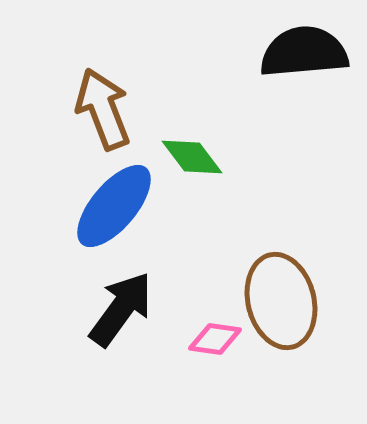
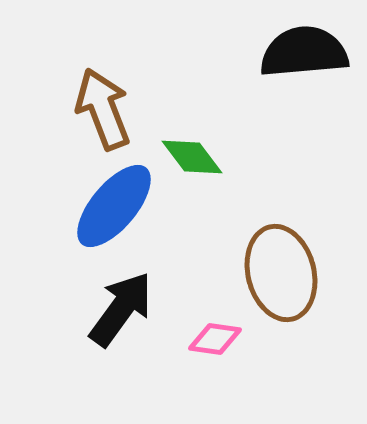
brown ellipse: moved 28 px up
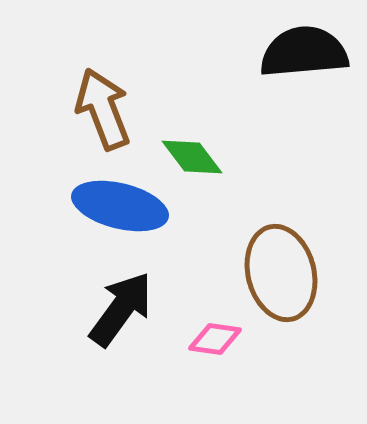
blue ellipse: moved 6 px right; rotated 64 degrees clockwise
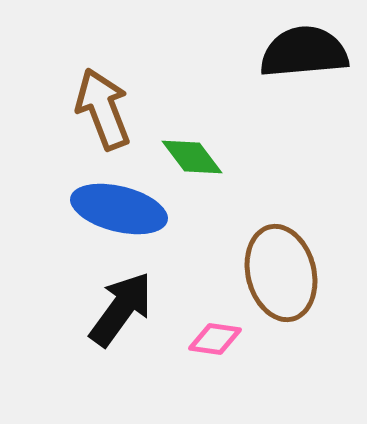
blue ellipse: moved 1 px left, 3 px down
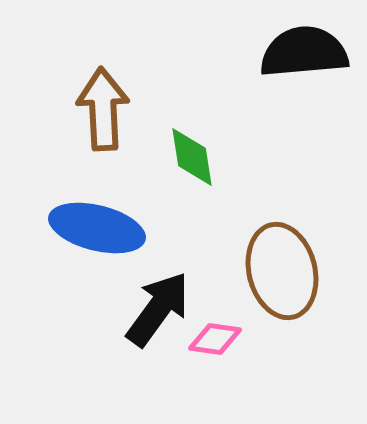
brown arrow: rotated 18 degrees clockwise
green diamond: rotated 28 degrees clockwise
blue ellipse: moved 22 px left, 19 px down
brown ellipse: moved 1 px right, 2 px up
black arrow: moved 37 px right
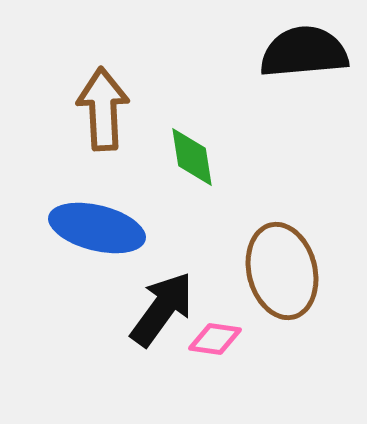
black arrow: moved 4 px right
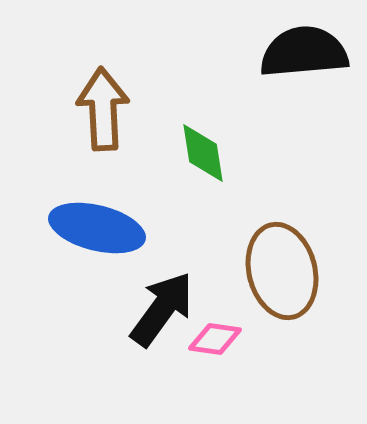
green diamond: moved 11 px right, 4 px up
